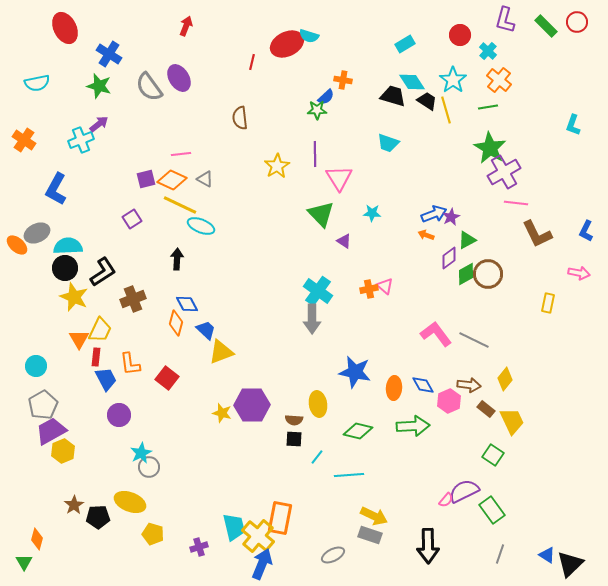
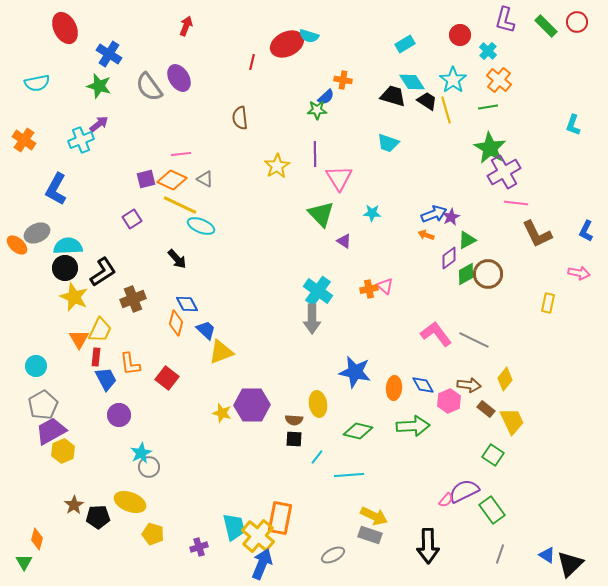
black arrow at (177, 259): rotated 135 degrees clockwise
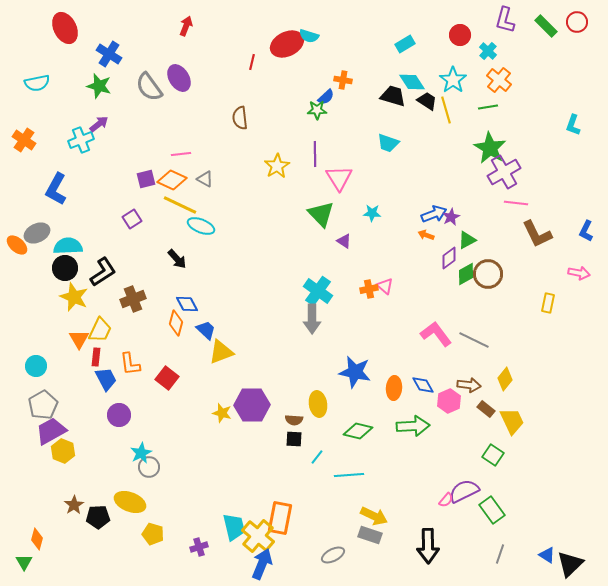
yellow hexagon at (63, 451): rotated 15 degrees counterclockwise
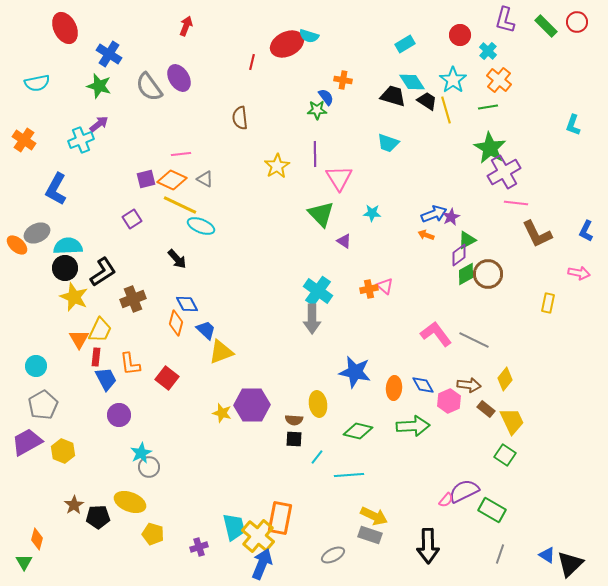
blue semicircle at (326, 97): rotated 84 degrees counterclockwise
purple diamond at (449, 258): moved 10 px right, 3 px up
purple trapezoid at (51, 431): moved 24 px left, 11 px down
green square at (493, 455): moved 12 px right
green rectangle at (492, 510): rotated 24 degrees counterclockwise
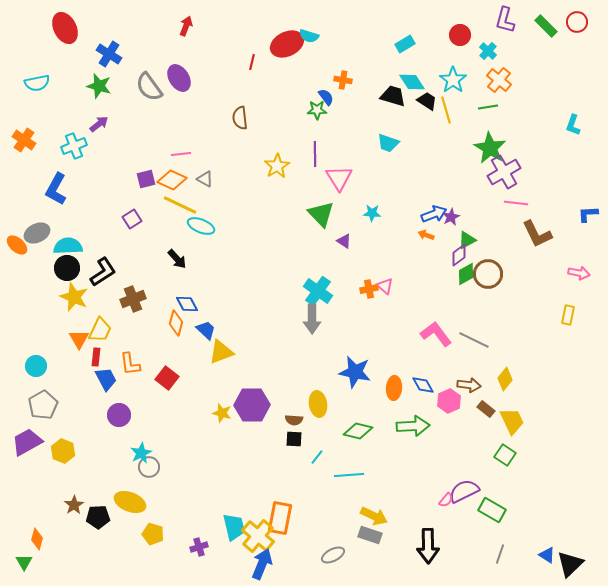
cyan cross at (81, 140): moved 7 px left, 6 px down
blue L-shape at (586, 231): moved 2 px right, 17 px up; rotated 60 degrees clockwise
black circle at (65, 268): moved 2 px right
yellow rectangle at (548, 303): moved 20 px right, 12 px down
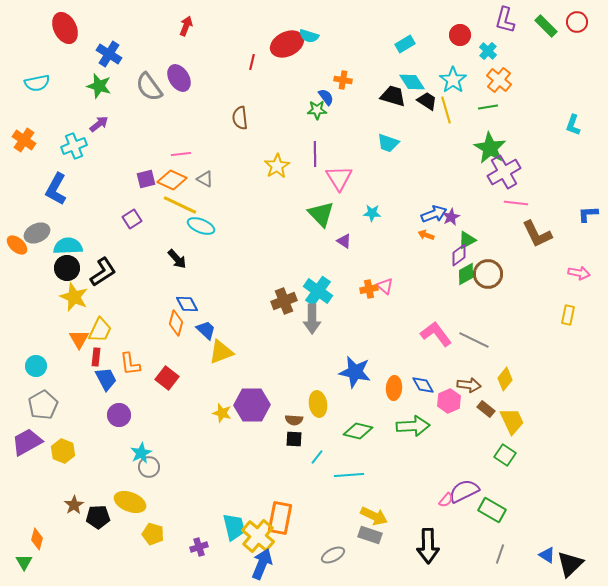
brown cross at (133, 299): moved 151 px right, 2 px down
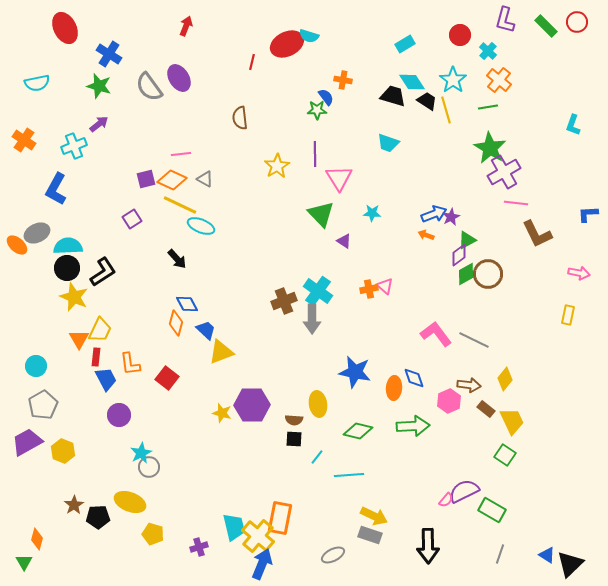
blue diamond at (423, 385): moved 9 px left, 7 px up; rotated 10 degrees clockwise
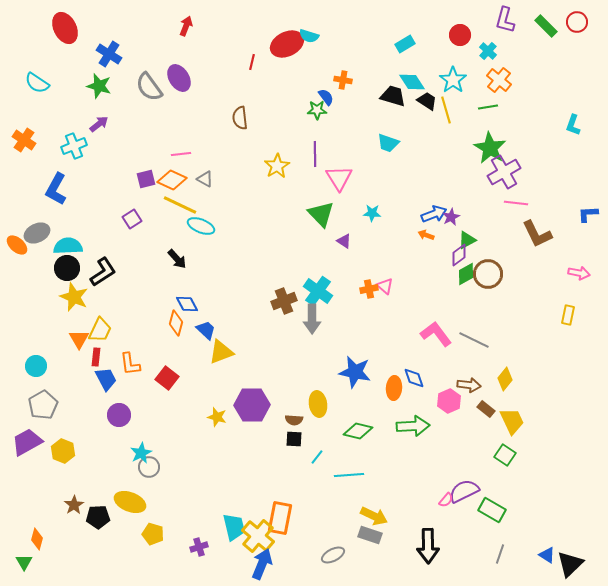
cyan semicircle at (37, 83): rotated 45 degrees clockwise
yellow star at (222, 413): moved 5 px left, 4 px down
